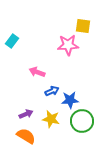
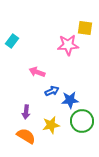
yellow square: moved 2 px right, 2 px down
purple arrow: moved 2 px up; rotated 120 degrees clockwise
yellow star: moved 6 px down; rotated 24 degrees counterclockwise
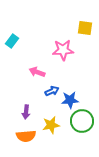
pink star: moved 5 px left, 5 px down
orange semicircle: rotated 144 degrees clockwise
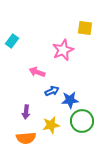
pink star: rotated 20 degrees counterclockwise
orange semicircle: moved 2 px down
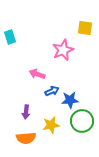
cyan rectangle: moved 2 px left, 4 px up; rotated 56 degrees counterclockwise
pink arrow: moved 2 px down
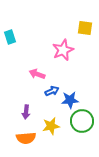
yellow star: moved 1 px down
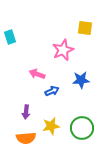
blue star: moved 11 px right, 20 px up
green circle: moved 7 px down
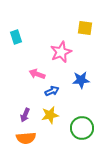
cyan rectangle: moved 6 px right
pink star: moved 2 px left, 2 px down
purple arrow: moved 1 px left, 3 px down; rotated 16 degrees clockwise
yellow star: moved 1 px left, 11 px up
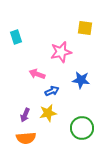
pink star: rotated 10 degrees clockwise
blue star: rotated 12 degrees clockwise
yellow star: moved 2 px left, 2 px up
